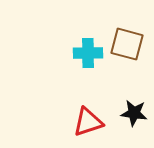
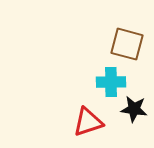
cyan cross: moved 23 px right, 29 px down
black star: moved 4 px up
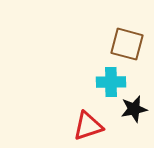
black star: rotated 20 degrees counterclockwise
red triangle: moved 4 px down
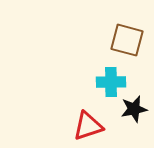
brown square: moved 4 px up
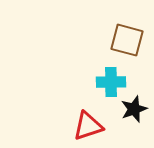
black star: rotated 8 degrees counterclockwise
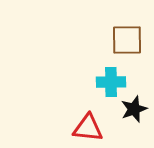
brown square: rotated 16 degrees counterclockwise
red triangle: moved 2 px down; rotated 24 degrees clockwise
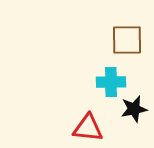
black star: rotated 8 degrees clockwise
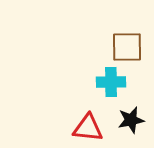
brown square: moved 7 px down
black star: moved 3 px left, 11 px down
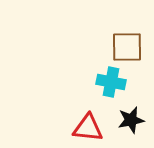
cyan cross: rotated 12 degrees clockwise
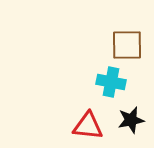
brown square: moved 2 px up
red triangle: moved 2 px up
